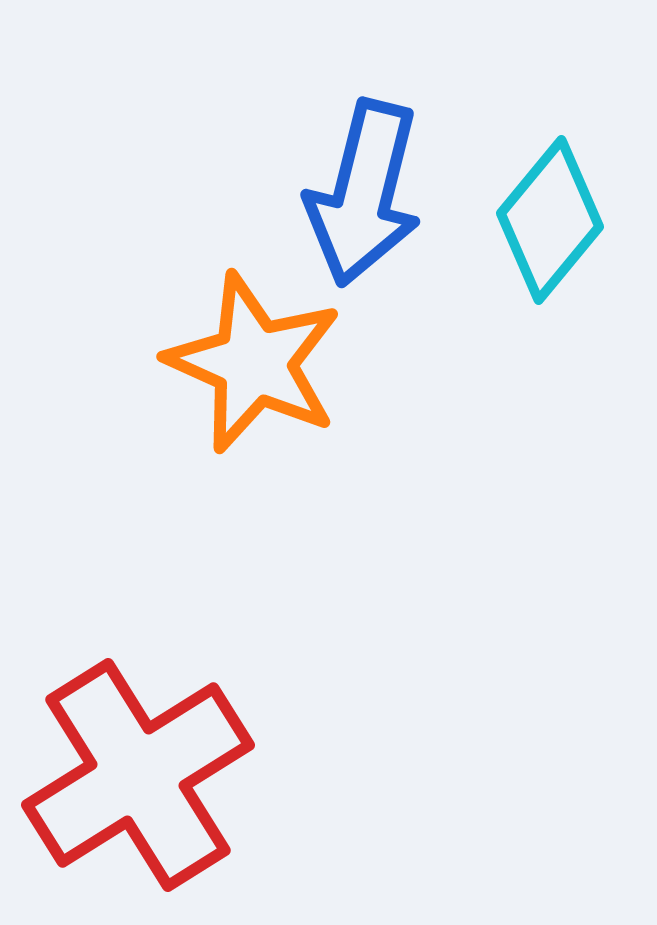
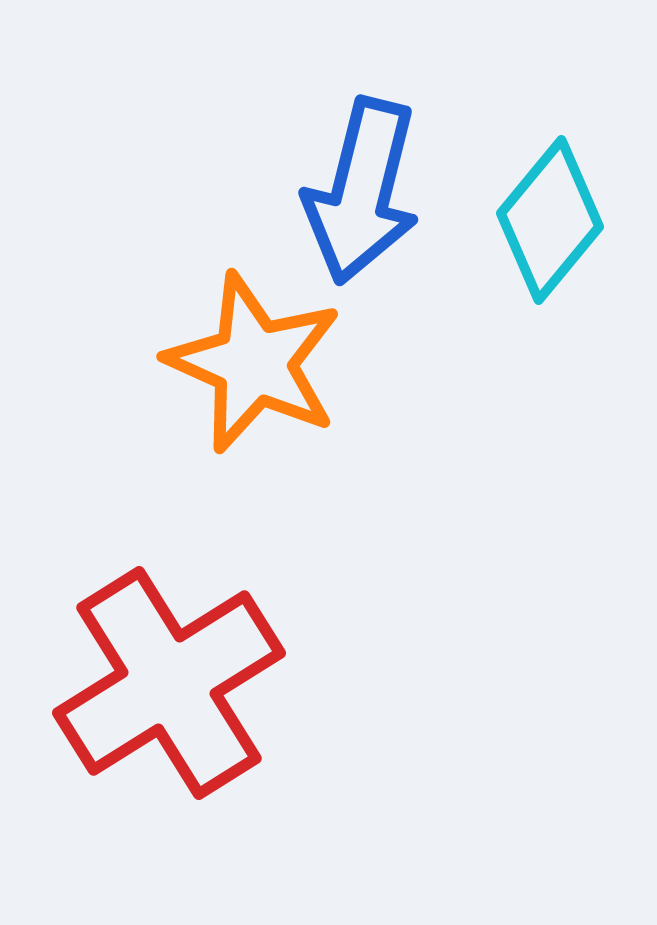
blue arrow: moved 2 px left, 2 px up
red cross: moved 31 px right, 92 px up
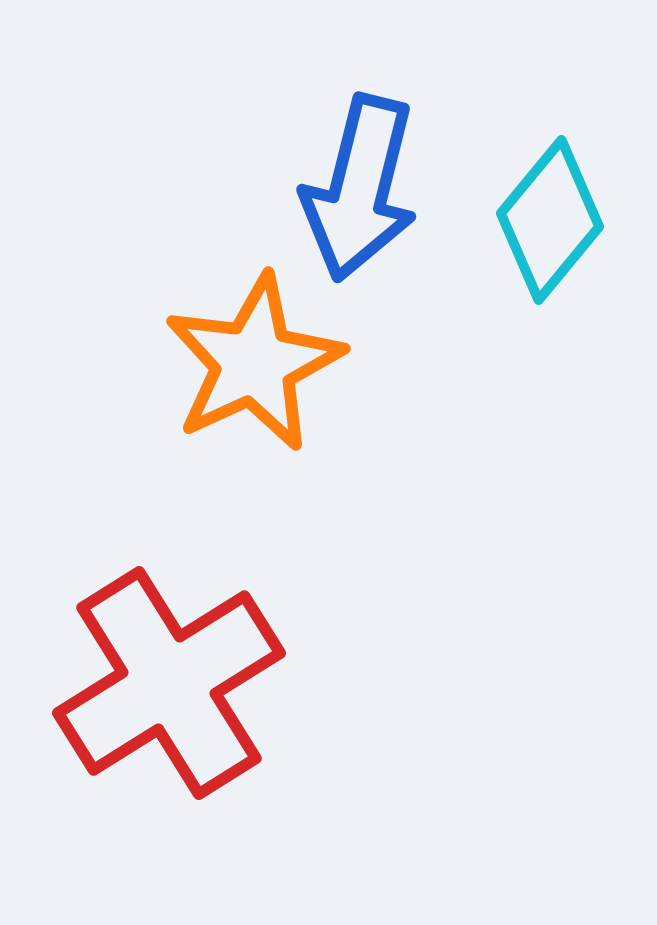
blue arrow: moved 2 px left, 3 px up
orange star: rotated 23 degrees clockwise
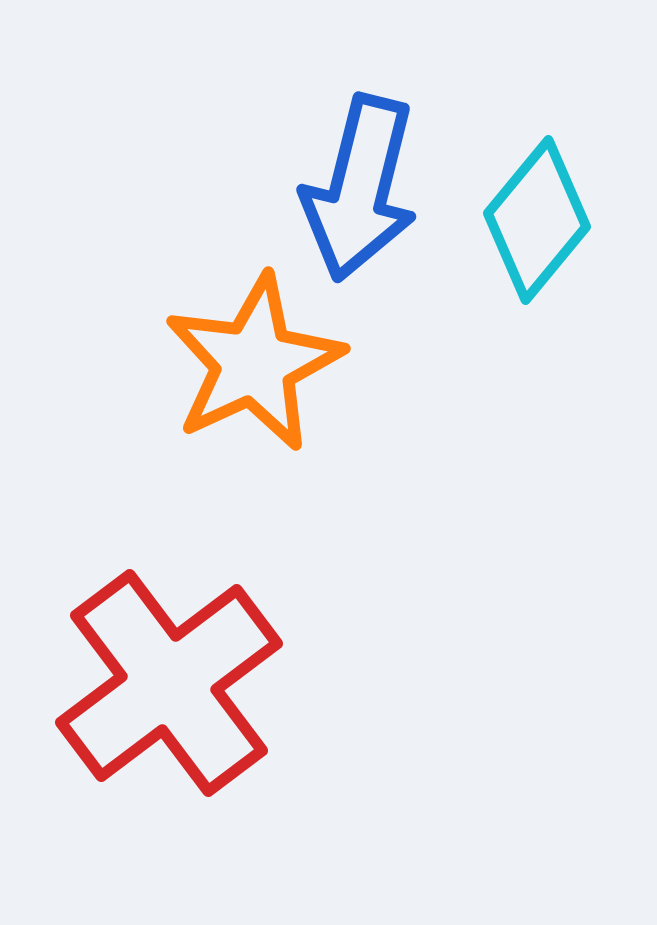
cyan diamond: moved 13 px left
red cross: rotated 5 degrees counterclockwise
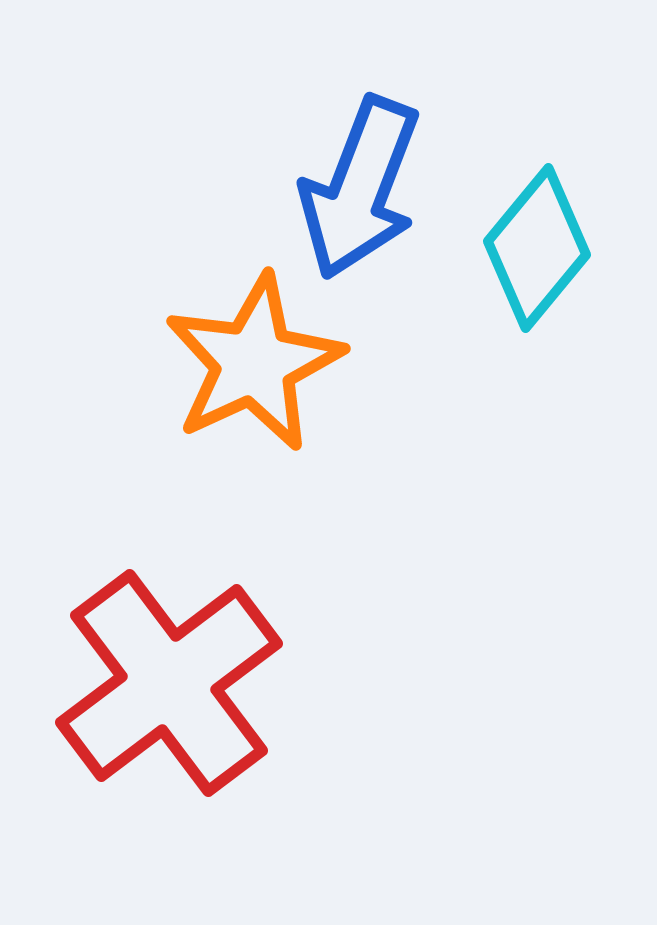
blue arrow: rotated 7 degrees clockwise
cyan diamond: moved 28 px down
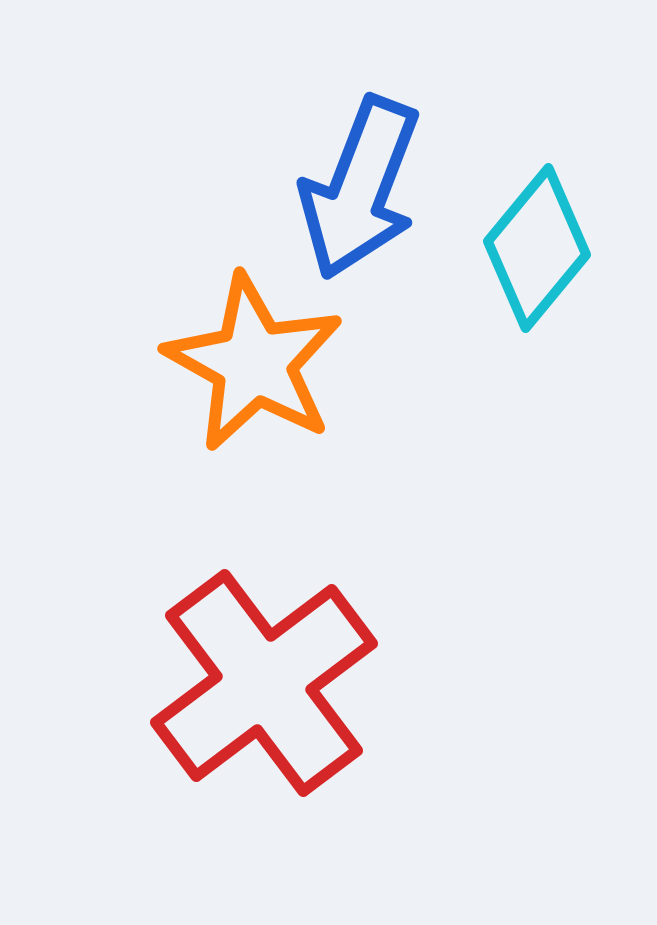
orange star: rotated 18 degrees counterclockwise
red cross: moved 95 px right
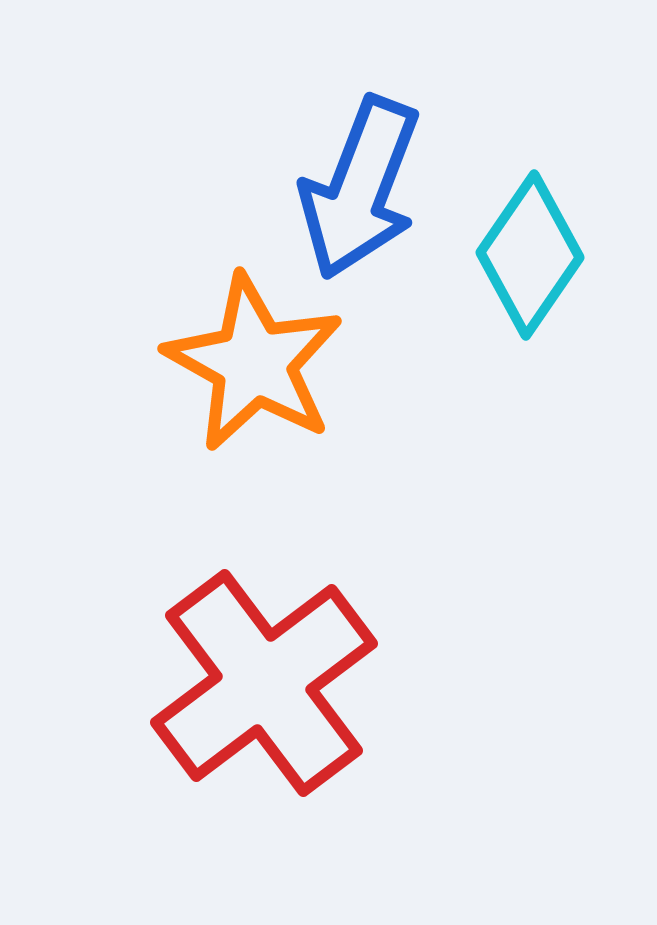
cyan diamond: moved 7 px left, 7 px down; rotated 5 degrees counterclockwise
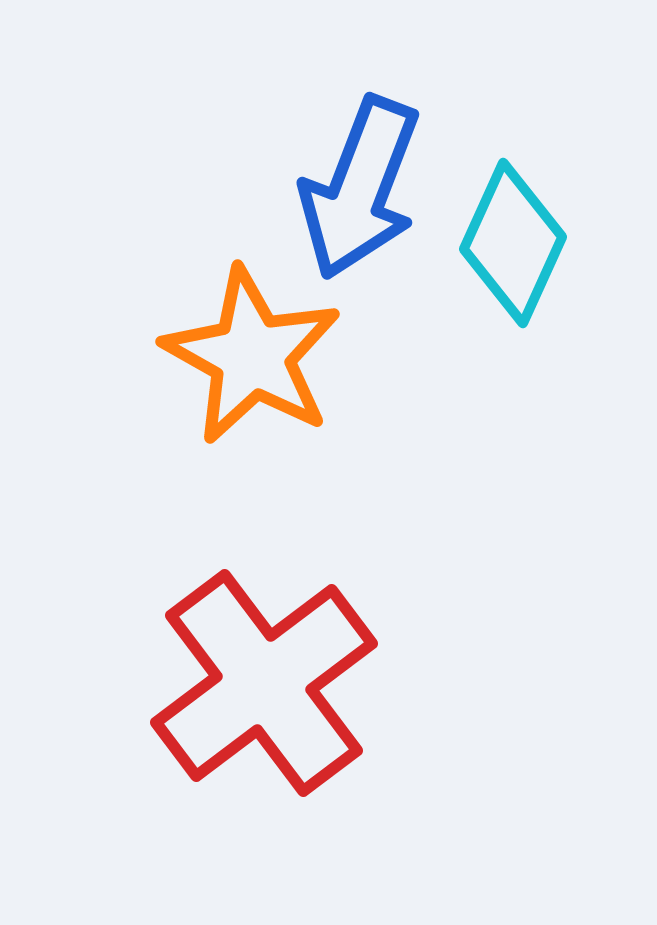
cyan diamond: moved 17 px left, 12 px up; rotated 10 degrees counterclockwise
orange star: moved 2 px left, 7 px up
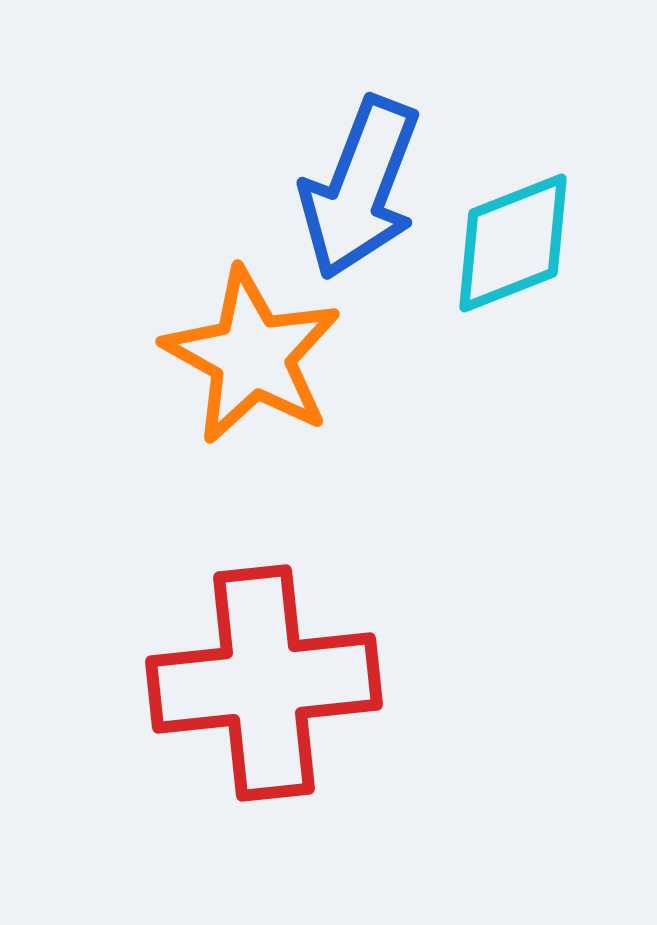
cyan diamond: rotated 44 degrees clockwise
red cross: rotated 31 degrees clockwise
